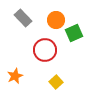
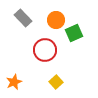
orange star: moved 1 px left, 6 px down
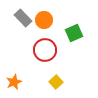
orange circle: moved 12 px left
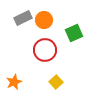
gray rectangle: rotated 72 degrees counterclockwise
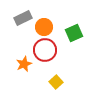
orange circle: moved 7 px down
orange star: moved 10 px right, 18 px up
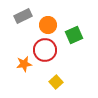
gray rectangle: moved 2 px up
orange circle: moved 4 px right, 2 px up
green square: moved 2 px down
orange star: rotated 14 degrees clockwise
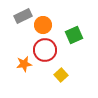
orange circle: moved 5 px left
yellow square: moved 5 px right, 7 px up
